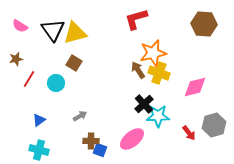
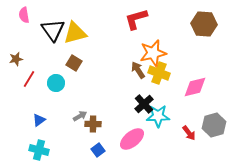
pink semicircle: moved 4 px right, 11 px up; rotated 49 degrees clockwise
brown cross: moved 2 px right, 17 px up
blue square: moved 2 px left; rotated 32 degrees clockwise
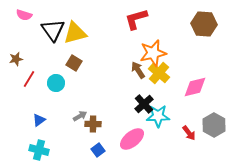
pink semicircle: rotated 63 degrees counterclockwise
yellow cross: rotated 20 degrees clockwise
gray hexagon: rotated 15 degrees counterclockwise
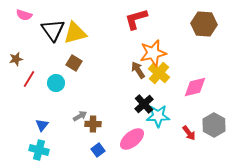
blue triangle: moved 3 px right, 5 px down; rotated 16 degrees counterclockwise
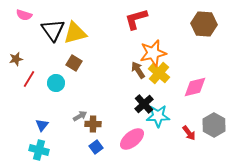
blue square: moved 2 px left, 3 px up
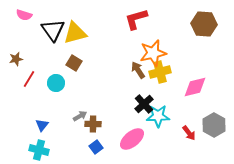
yellow cross: moved 1 px right, 1 px up; rotated 35 degrees clockwise
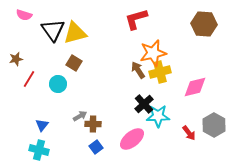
cyan circle: moved 2 px right, 1 px down
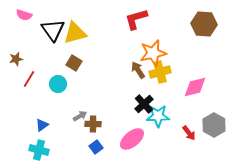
blue triangle: rotated 16 degrees clockwise
